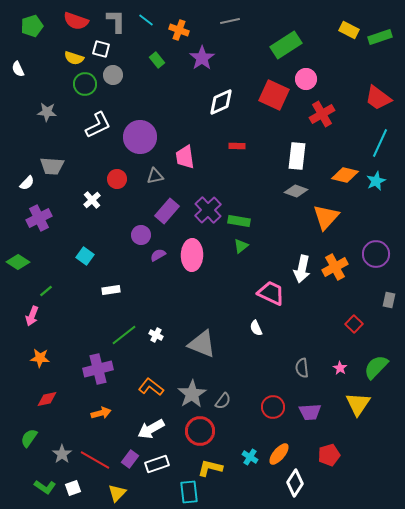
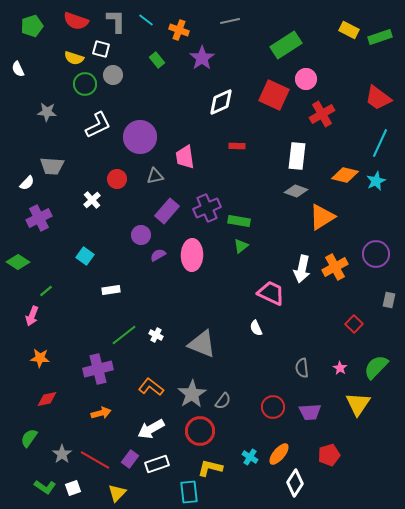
purple cross at (208, 210): moved 1 px left, 2 px up; rotated 20 degrees clockwise
orange triangle at (326, 217): moved 4 px left; rotated 16 degrees clockwise
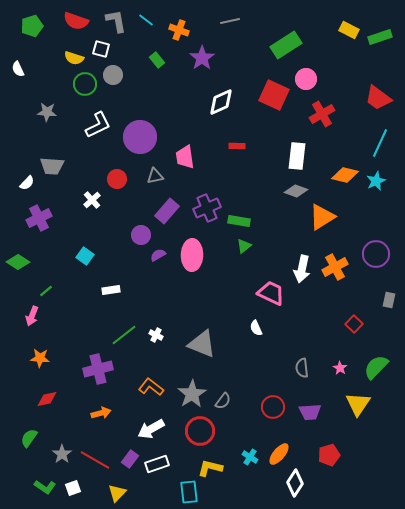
gray L-shape at (116, 21): rotated 10 degrees counterclockwise
green triangle at (241, 246): moved 3 px right
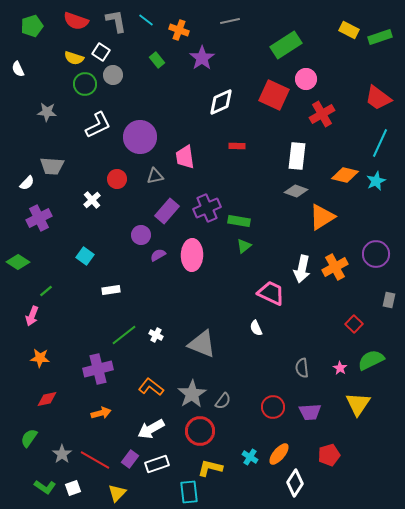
white square at (101, 49): moved 3 px down; rotated 18 degrees clockwise
green semicircle at (376, 367): moved 5 px left, 7 px up; rotated 20 degrees clockwise
